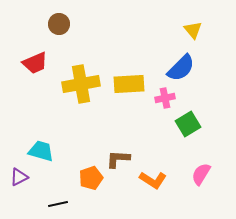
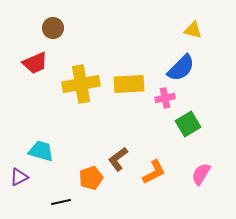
brown circle: moved 6 px left, 4 px down
yellow triangle: rotated 36 degrees counterclockwise
brown L-shape: rotated 40 degrees counterclockwise
orange L-shape: moved 1 px right, 8 px up; rotated 60 degrees counterclockwise
black line: moved 3 px right, 2 px up
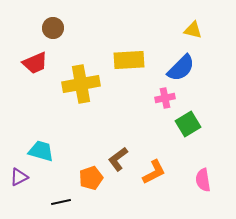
yellow rectangle: moved 24 px up
pink semicircle: moved 2 px right, 6 px down; rotated 40 degrees counterclockwise
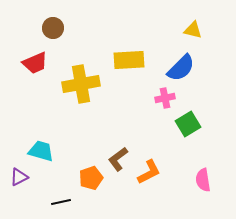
orange L-shape: moved 5 px left
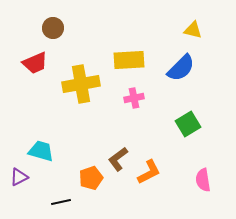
pink cross: moved 31 px left
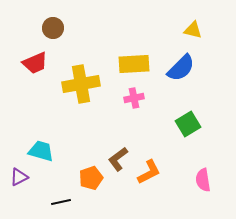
yellow rectangle: moved 5 px right, 4 px down
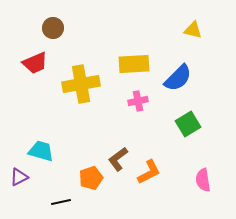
blue semicircle: moved 3 px left, 10 px down
pink cross: moved 4 px right, 3 px down
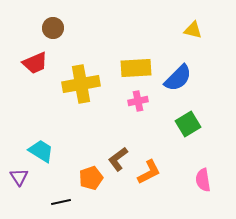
yellow rectangle: moved 2 px right, 4 px down
cyan trapezoid: rotated 16 degrees clockwise
purple triangle: rotated 36 degrees counterclockwise
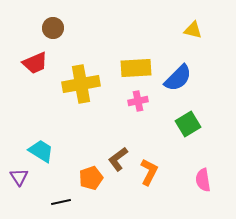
orange L-shape: rotated 36 degrees counterclockwise
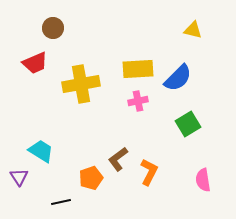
yellow rectangle: moved 2 px right, 1 px down
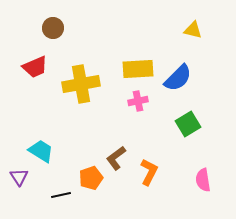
red trapezoid: moved 4 px down
brown L-shape: moved 2 px left, 1 px up
black line: moved 7 px up
